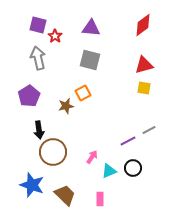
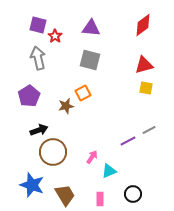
yellow square: moved 2 px right
black arrow: rotated 102 degrees counterclockwise
black circle: moved 26 px down
brown trapezoid: rotated 15 degrees clockwise
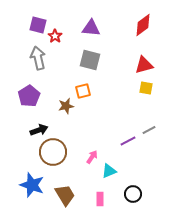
orange square: moved 2 px up; rotated 14 degrees clockwise
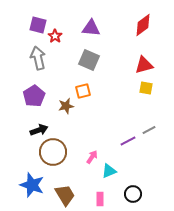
gray square: moved 1 px left; rotated 10 degrees clockwise
purple pentagon: moved 5 px right
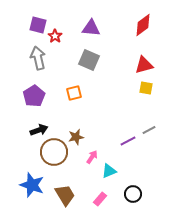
orange square: moved 9 px left, 2 px down
brown star: moved 10 px right, 31 px down
brown circle: moved 1 px right
pink rectangle: rotated 40 degrees clockwise
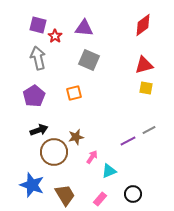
purple triangle: moved 7 px left
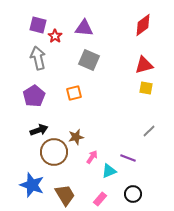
gray line: moved 1 px down; rotated 16 degrees counterclockwise
purple line: moved 17 px down; rotated 49 degrees clockwise
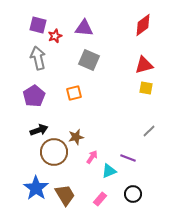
red star: rotated 16 degrees clockwise
blue star: moved 4 px right, 3 px down; rotated 15 degrees clockwise
